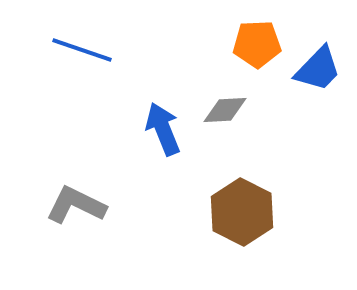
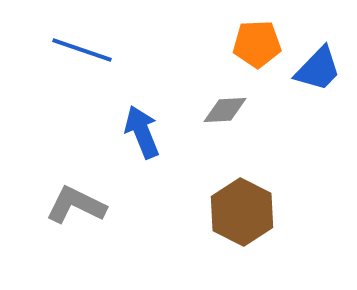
blue arrow: moved 21 px left, 3 px down
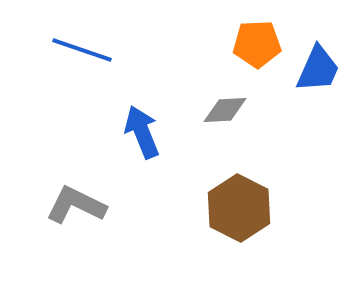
blue trapezoid: rotated 20 degrees counterclockwise
brown hexagon: moved 3 px left, 4 px up
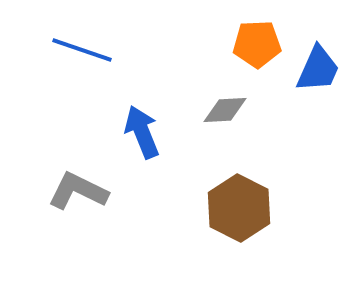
gray L-shape: moved 2 px right, 14 px up
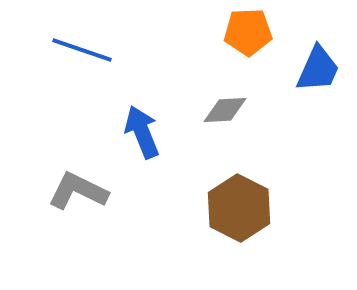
orange pentagon: moved 9 px left, 12 px up
